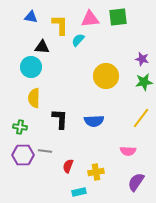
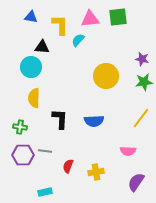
cyan rectangle: moved 34 px left
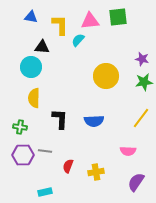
pink triangle: moved 2 px down
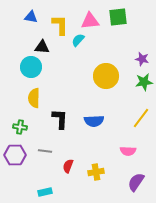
purple hexagon: moved 8 px left
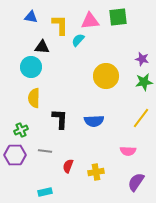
green cross: moved 1 px right, 3 px down; rotated 32 degrees counterclockwise
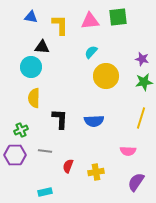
cyan semicircle: moved 13 px right, 12 px down
yellow line: rotated 20 degrees counterclockwise
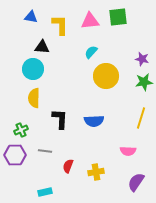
cyan circle: moved 2 px right, 2 px down
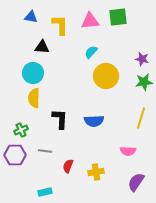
cyan circle: moved 4 px down
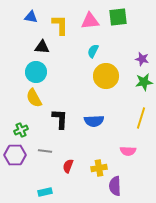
cyan semicircle: moved 2 px right, 1 px up; rotated 16 degrees counterclockwise
cyan circle: moved 3 px right, 1 px up
yellow semicircle: rotated 30 degrees counterclockwise
yellow cross: moved 3 px right, 4 px up
purple semicircle: moved 21 px left, 4 px down; rotated 36 degrees counterclockwise
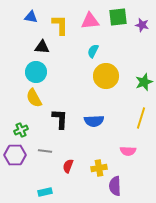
purple star: moved 34 px up
green star: rotated 12 degrees counterclockwise
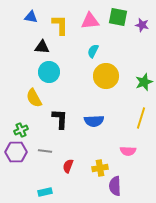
green square: rotated 18 degrees clockwise
cyan circle: moved 13 px right
purple hexagon: moved 1 px right, 3 px up
yellow cross: moved 1 px right
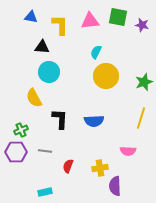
cyan semicircle: moved 3 px right, 1 px down
